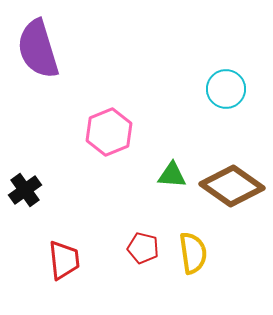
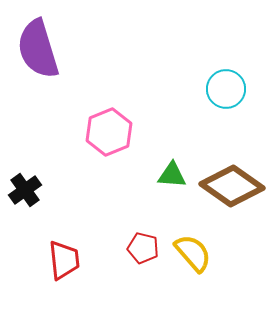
yellow semicircle: rotated 33 degrees counterclockwise
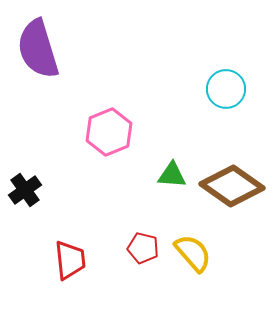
red trapezoid: moved 6 px right
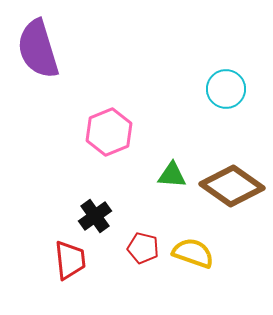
black cross: moved 70 px right, 26 px down
yellow semicircle: rotated 30 degrees counterclockwise
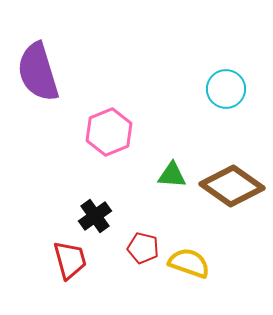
purple semicircle: moved 23 px down
yellow semicircle: moved 4 px left, 10 px down
red trapezoid: rotated 9 degrees counterclockwise
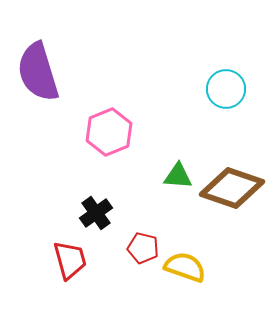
green triangle: moved 6 px right, 1 px down
brown diamond: moved 2 px down; rotated 16 degrees counterclockwise
black cross: moved 1 px right, 3 px up
yellow semicircle: moved 4 px left, 4 px down
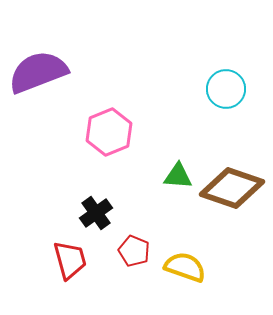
purple semicircle: rotated 86 degrees clockwise
red pentagon: moved 9 px left, 3 px down; rotated 8 degrees clockwise
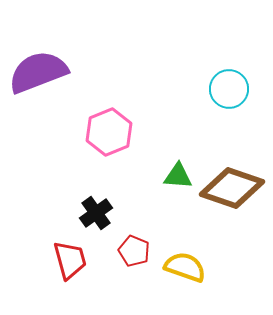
cyan circle: moved 3 px right
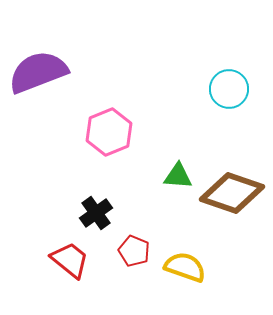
brown diamond: moved 5 px down
red trapezoid: rotated 36 degrees counterclockwise
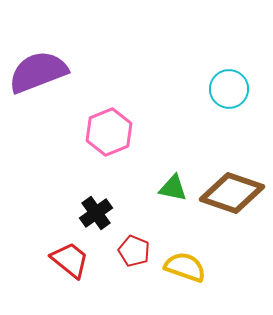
green triangle: moved 5 px left, 12 px down; rotated 8 degrees clockwise
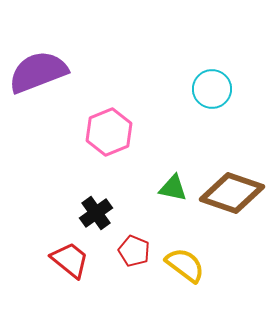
cyan circle: moved 17 px left
yellow semicircle: moved 2 px up; rotated 18 degrees clockwise
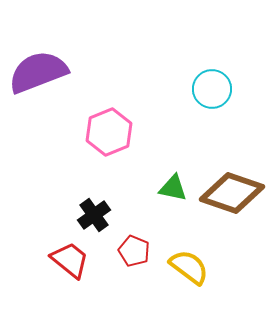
black cross: moved 2 px left, 2 px down
yellow semicircle: moved 4 px right, 2 px down
